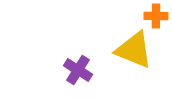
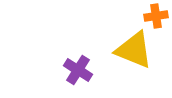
orange cross: rotated 10 degrees counterclockwise
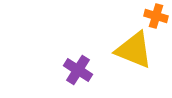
orange cross: rotated 25 degrees clockwise
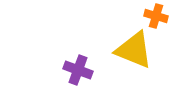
purple cross: rotated 12 degrees counterclockwise
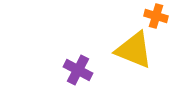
purple cross: rotated 8 degrees clockwise
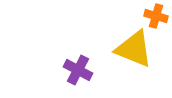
yellow triangle: moved 1 px up
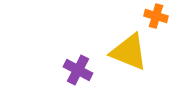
yellow triangle: moved 5 px left, 3 px down
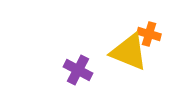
orange cross: moved 7 px left, 18 px down
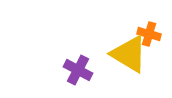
yellow triangle: moved 2 px down; rotated 9 degrees clockwise
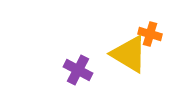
orange cross: moved 1 px right
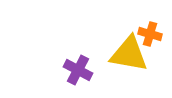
yellow triangle: rotated 21 degrees counterclockwise
